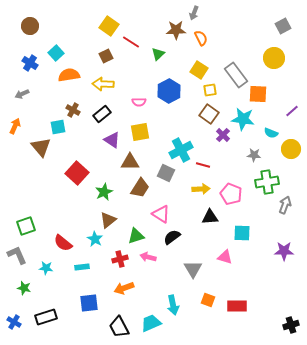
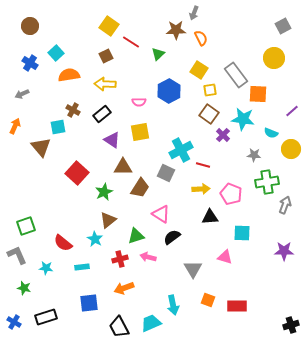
yellow arrow at (103, 84): moved 2 px right
brown triangle at (130, 162): moved 7 px left, 5 px down
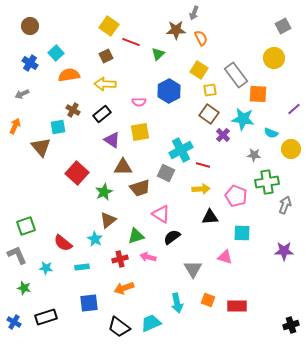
red line at (131, 42): rotated 12 degrees counterclockwise
purple line at (292, 111): moved 2 px right, 2 px up
brown trapezoid at (140, 188): rotated 40 degrees clockwise
pink pentagon at (231, 194): moved 5 px right, 2 px down
cyan arrow at (173, 305): moved 4 px right, 2 px up
black trapezoid at (119, 327): rotated 25 degrees counterclockwise
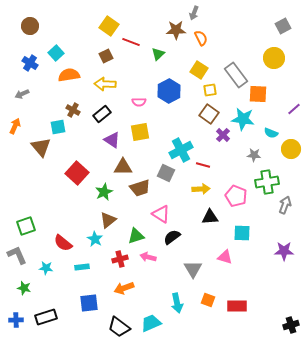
blue cross at (14, 322): moved 2 px right, 2 px up; rotated 32 degrees counterclockwise
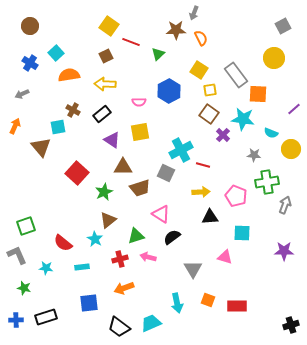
yellow arrow at (201, 189): moved 3 px down
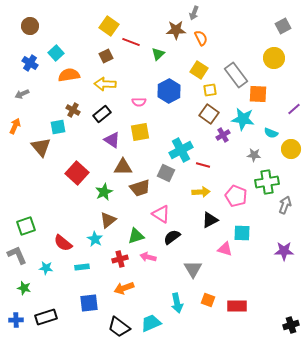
purple cross at (223, 135): rotated 16 degrees clockwise
black triangle at (210, 217): moved 3 px down; rotated 24 degrees counterclockwise
pink triangle at (225, 257): moved 8 px up
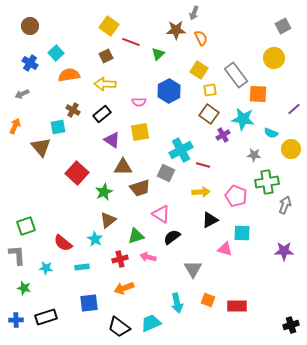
gray L-shape at (17, 255): rotated 20 degrees clockwise
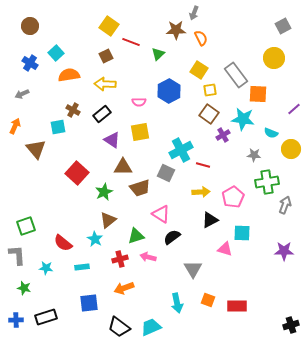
brown triangle at (41, 147): moved 5 px left, 2 px down
pink pentagon at (236, 196): moved 3 px left, 1 px down; rotated 20 degrees clockwise
cyan trapezoid at (151, 323): moved 4 px down
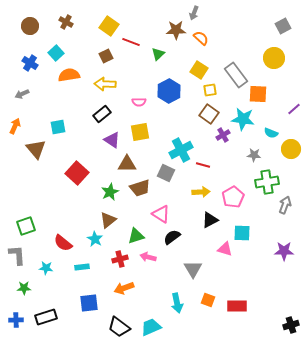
orange semicircle at (201, 38): rotated 21 degrees counterclockwise
brown cross at (73, 110): moved 7 px left, 88 px up
brown triangle at (123, 167): moved 4 px right, 3 px up
green star at (104, 192): moved 6 px right
green star at (24, 288): rotated 16 degrees counterclockwise
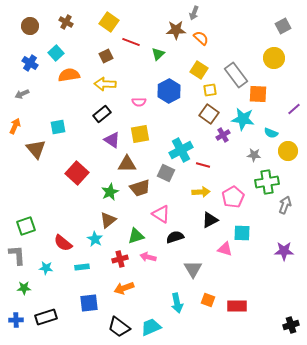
yellow square at (109, 26): moved 4 px up
yellow square at (140, 132): moved 2 px down
yellow circle at (291, 149): moved 3 px left, 2 px down
black semicircle at (172, 237): moved 3 px right; rotated 18 degrees clockwise
